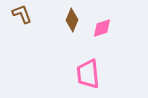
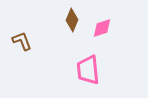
brown L-shape: moved 27 px down
pink trapezoid: moved 4 px up
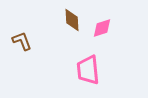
brown diamond: rotated 25 degrees counterclockwise
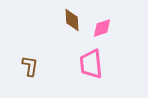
brown L-shape: moved 8 px right, 25 px down; rotated 30 degrees clockwise
pink trapezoid: moved 3 px right, 6 px up
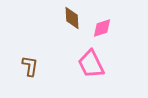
brown diamond: moved 2 px up
pink trapezoid: rotated 20 degrees counterclockwise
